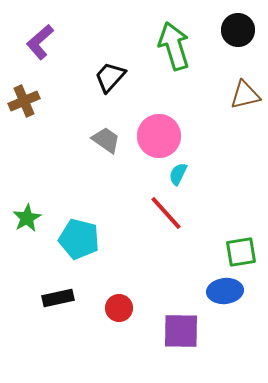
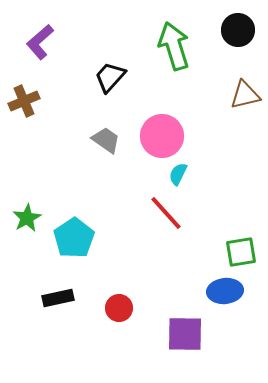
pink circle: moved 3 px right
cyan pentagon: moved 5 px left, 1 px up; rotated 24 degrees clockwise
purple square: moved 4 px right, 3 px down
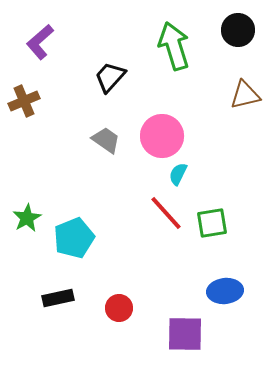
cyan pentagon: rotated 12 degrees clockwise
green square: moved 29 px left, 29 px up
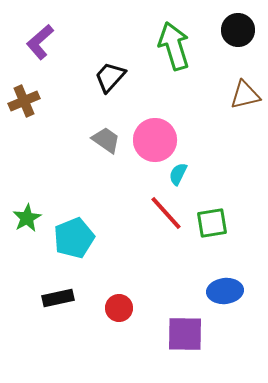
pink circle: moved 7 px left, 4 px down
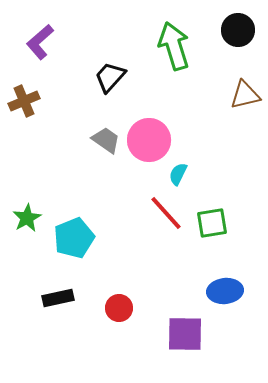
pink circle: moved 6 px left
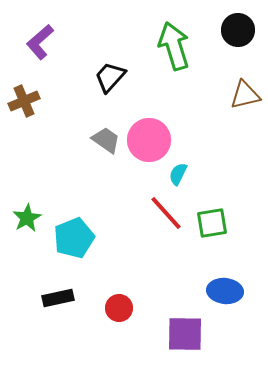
blue ellipse: rotated 12 degrees clockwise
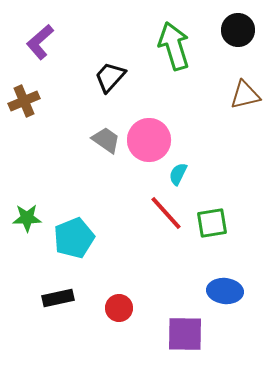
green star: rotated 28 degrees clockwise
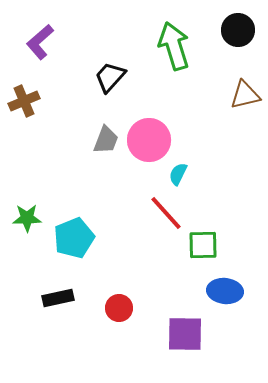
gray trapezoid: rotated 76 degrees clockwise
green square: moved 9 px left, 22 px down; rotated 8 degrees clockwise
